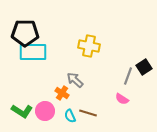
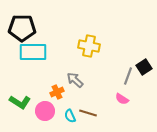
black pentagon: moved 3 px left, 5 px up
orange cross: moved 5 px left, 1 px up; rotated 32 degrees clockwise
green L-shape: moved 2 px left, 9 px up
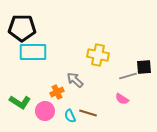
yellow cross: moved 9 px right, 9 px down
black square: rotated 28 degrees clockwise
gray line: rotated 54 degrees clockwise
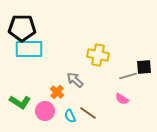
cyan rectangle: moved 4 px left, 3 px up
orange cross: rotated 24 degrees counterclockwise
brown line: rotated 18 degrees clockwise
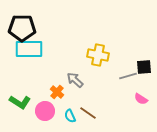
pink semicircle: moved 19 px right
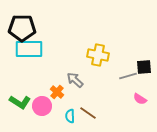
pink semicircle: moved 1 px left
pink circle: moved 3 px left, 5 px up
cyan semicircle: rotated 24 degrees clockwise
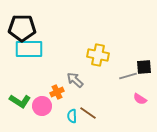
orange cross: rotated 24 degrees clockwise
green L-shape: moved 1 px up
cyan semicircle: moved 2 px right
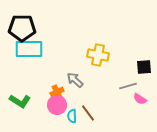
gray line: moved 10 px down
pink circle: moved 15 px right, 1 px up
brown line: rotated 18 degrees clockwise
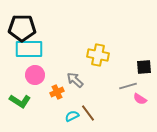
pink circle: moved 22 px left, 30 px up
cyan semicircle: rotated 64 degrees clockwise
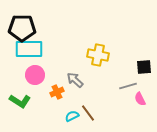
pink semicircle: rotated 32 degrees clockwise
